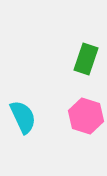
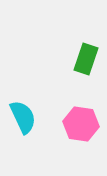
pink hexagon: moved 5 px left, 8 px down; rotated 8 degrees counterclockwise
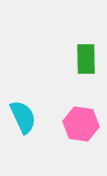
green rectangle: rotated 20 degrees counterclockwise
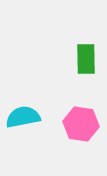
cyan semicircle: rotated 76 degrees counterclockwise
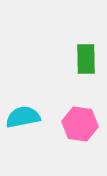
pink hexagon: moved 1 px left
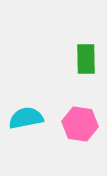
cyan semicircle: moved 3 px right, 1 px down
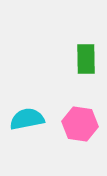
cyan semicircle: moved 1 px right, 1 px down
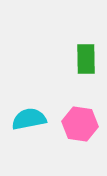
cyan semicircle: moved 2 px right
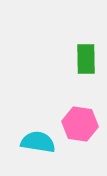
cyan semicircle: moved 9 px right, 23 px down; rotated 20 degrees clockwise
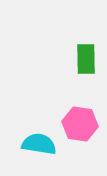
cyan semicircle: moved 1 px right, 2 px down
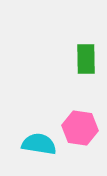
pink hexagon: moved 4 px down
